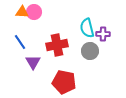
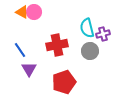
orange triangle: rotated 24 degrees clockwise
purple cross: rotated 16 degrees counterclockwise
blue line: moved 8 px down
purple triangle: moved 4 px left, 7 px down
red pentagon: rotated 30 degrees counterclockwise
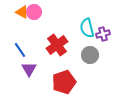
red cross: rotated 25 degrees counterclockwise
gray circle: moved 4 px down
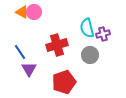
red cross: rotated 20 degrees clockwise
blue line: moved 2 px down
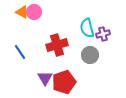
purple triangle: moved 16 px right, 9 px down
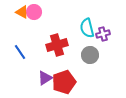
purple triangle: rotated 28 degrees clockwise
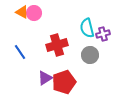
pink circle: moved 1 px down
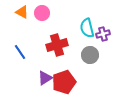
pink circle: moved 8 px right
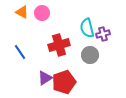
red cross: moved 2 px right
